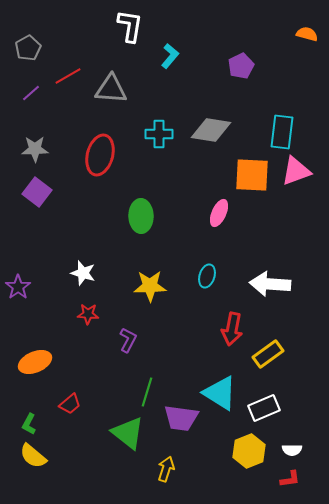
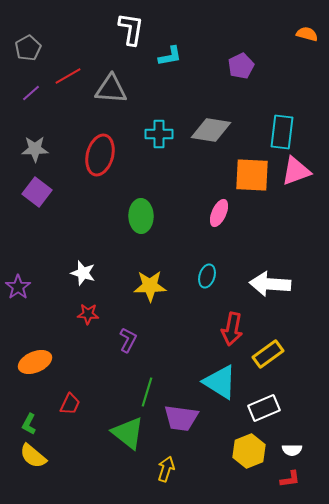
white L-shape: moved 1 px right, 3 px down
cyan L-shape: rotated 40 degrees clockwise
cyan triangle: moved 11 px up
red trapezoid: rotated 25 degrees counterclockwise
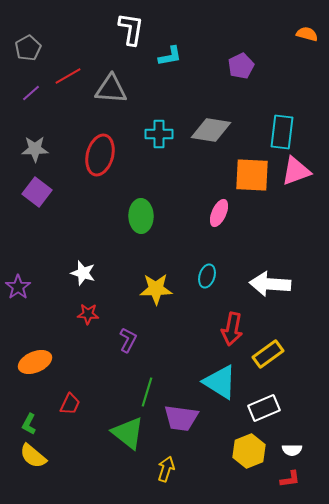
yellow star: moved 6 px right, 3 px down
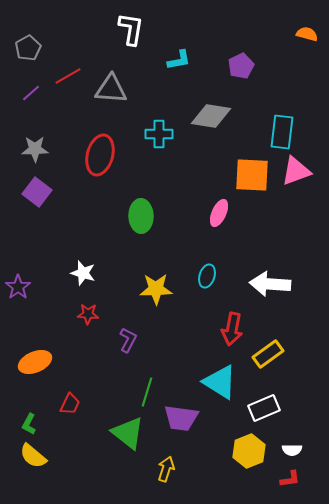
cyan L-shape: moved 9 px right, 4 px down
gray diamond: moved 14 px up
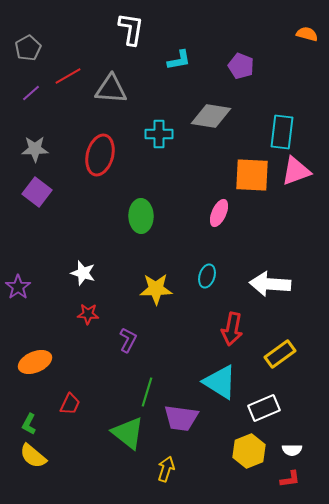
purple pentagon: rotated 25 degrees counterclockwise
yellow rectangle: moved 12 px right
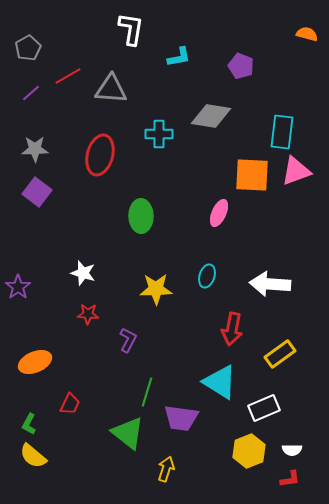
cyan L-shape: moved 3 px up
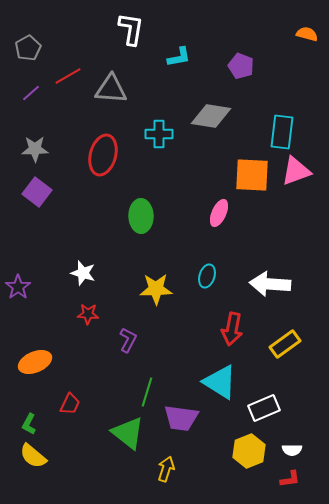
red ellipse: moved 3 px right
yellow rectangle: moved 5 px right, 10 px up
